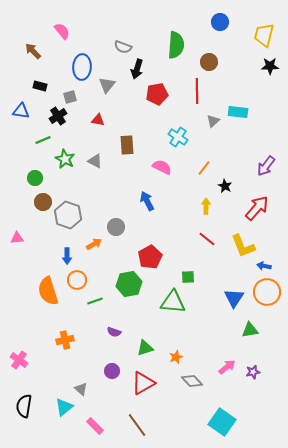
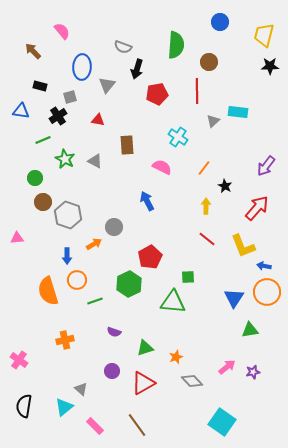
gray circle at (116, 227): moved 2 px left
green hexagon at (129, 284): rotated 15 degrees counterclockwise
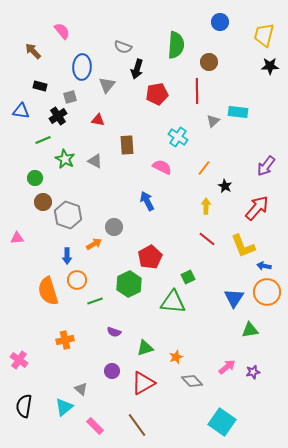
green square at (188, 277): rotated 24 degrees counterclockwise
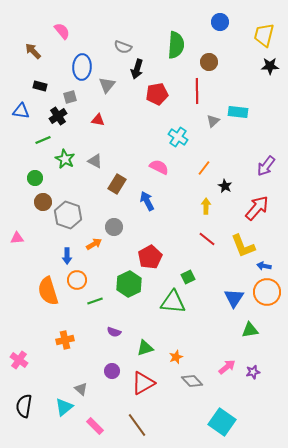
brown rectangle at (127, 145): moved 10 px left, 39 px down; rotated 36 degrees clockwise
pink semicircle at (162, 167): moved 3 px left
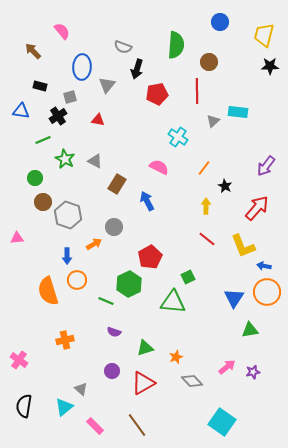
green line at (95, 301): moved 11 px right; rotated 42 degrees clockwise
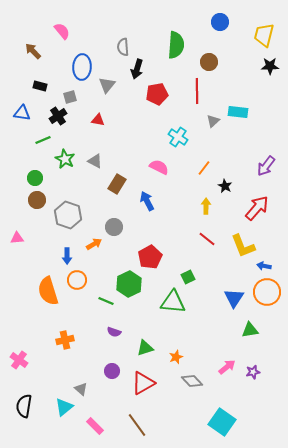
gray semicircle at (123, 47): rotated 66 degrees clockwise
blue triangle at (21, 111): moved 1 px right, 2 px down
brown circle at (43, 202): moved 6 px left, 2 px up
